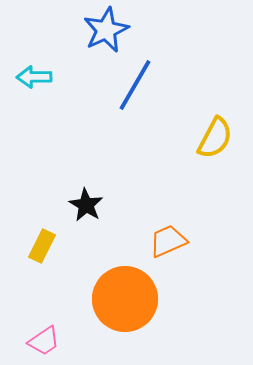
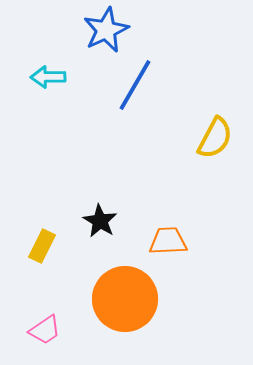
cyan arrow: moved 14 px right
black star: moved 14 px right, 16 px down
orange trapezoid: rotated 21 degrees clockwise
pink trapezoid: moved 1 px right, 11 px up
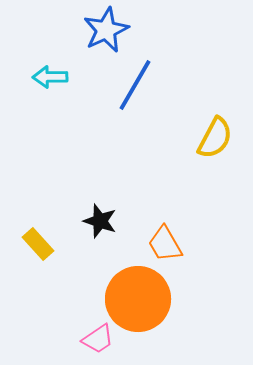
cyan arrow: moved 2 px right
black star: rotated 12 degrees counterclockwise
orange trapezoid: moved 3 px left, 3 px down; rotated 117 degrees counterclockwise
yellow rectangle: moved 4 px left, 2 px up; rotated 68 degrees counterclockwise
orange circle: moved 13 px right
pink trapezoid: moved 53 px right, 9 px down
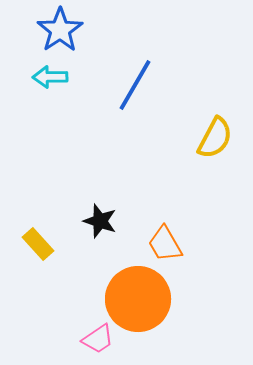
blue star: moved 46 px left; rotated 9 degrees counterclockwise
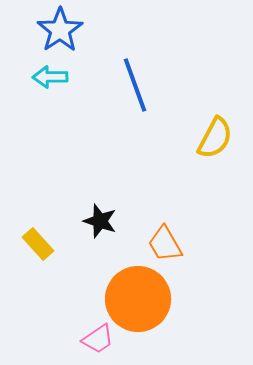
blue line: rotated 50 degrees counterclockwise
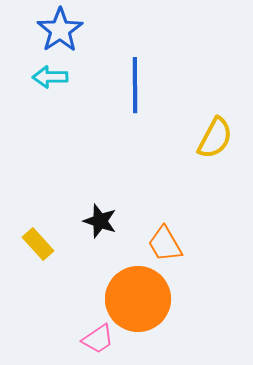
blue line: rotated 20 degrees clockwise
